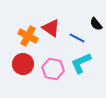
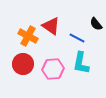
red triangle: moved 2 px up
cyan L-shape: rotated 55 degrees counterclockwise
pink hexagon: rotated 15 degrees counterclockwise
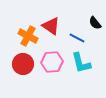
black semicircle: moved 1 px left, 1 px up
cyan L-shape: rotated 25 degrees counterclockwise
pink hexagon: moved 1 px left, 7 px up
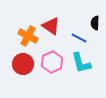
black semicircle: rotated 40 degrees clockwise
blue line: moved 2 px right
pink hexagon: rotated 20 degrees counterclockwise
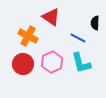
red triangle: moved 9 px up
blue line: moved 1 px left
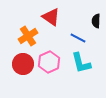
black semicircle: moved 1 px right, 2 px up
orange cross: rotated 30 degrees clockwise
pink hexagon: moved 3 px left
